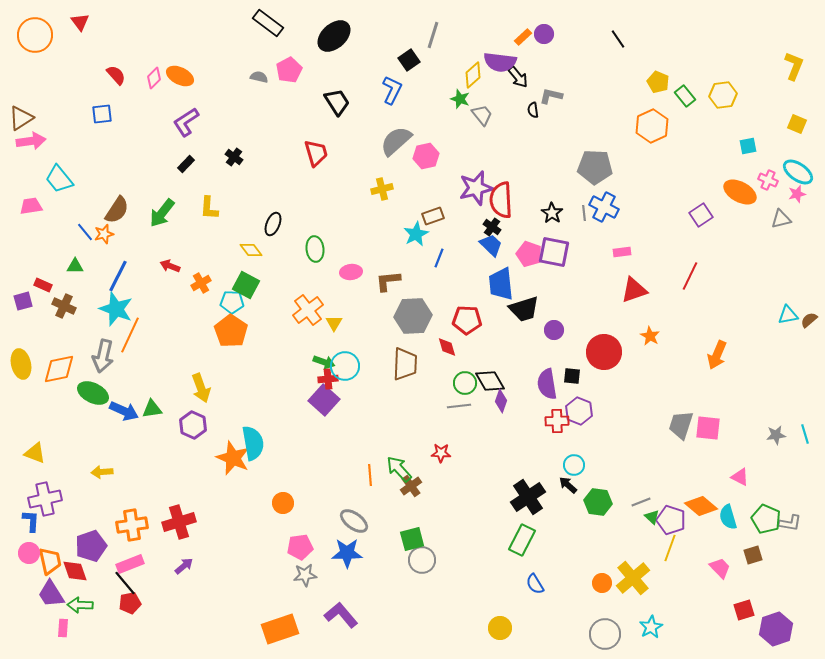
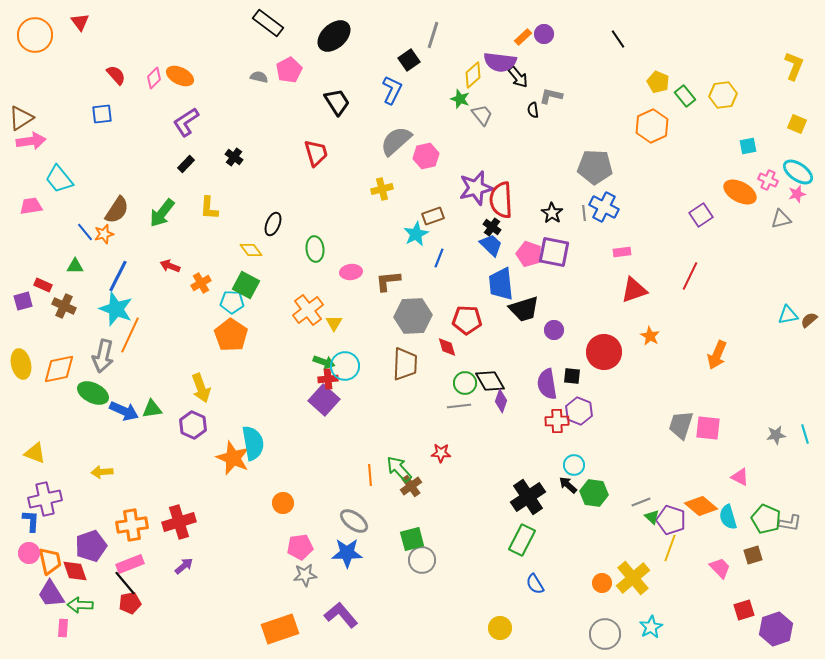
orange pentagon at (231, 331): moved 4 px down
green hexagon at (598, 502): moved 4 px left, 9 px up
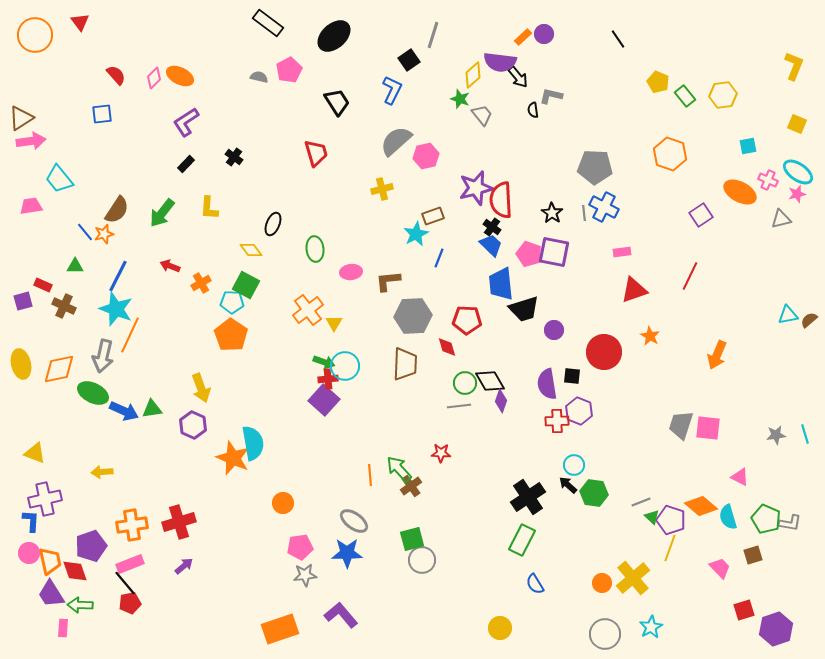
orange hexagon at (652, 126): moved 18 px right, 28 px down; rotated 16 degrees counterclockwise
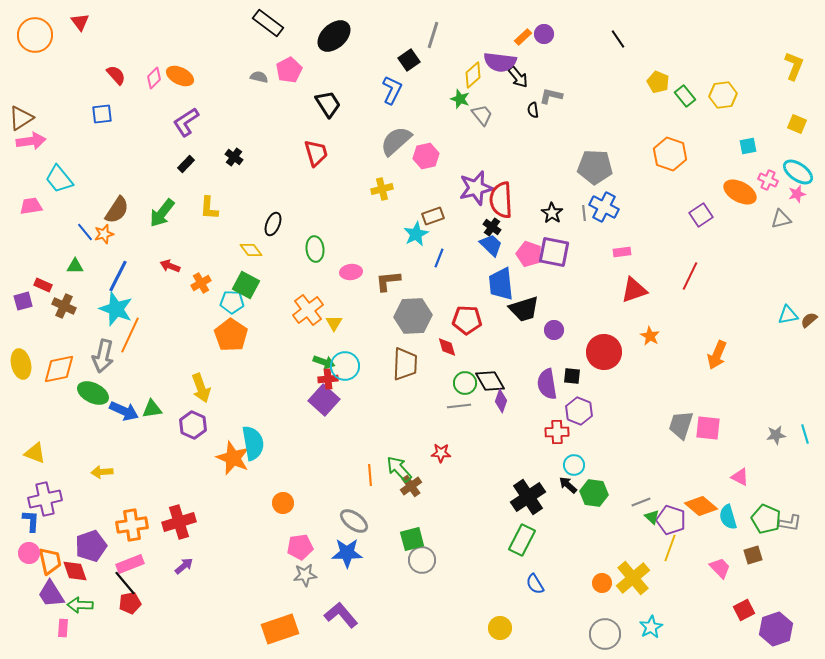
black trapezoid at (337, 102): moved 9 px left, 2 px down
red cross at (557, 421): moved 11 px down
red square at (744, 610): rotated 10 degrees counterclockwise
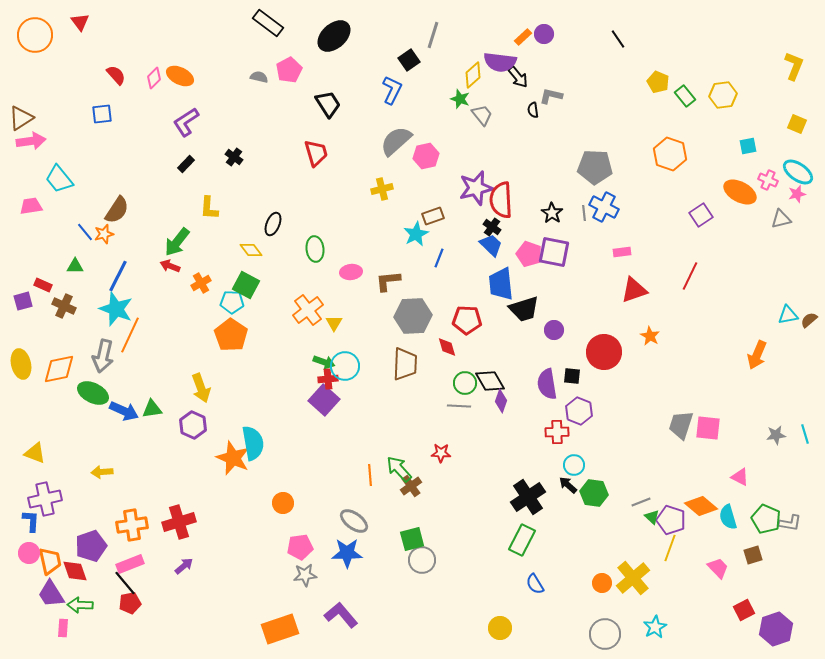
green arrow at (162, 213): moved 15 px right, 29 px down
orange arrow at (717, 355): moved 40 px right
gray line at (459, 406): rotated 10 degrees clockwise
pink trapezoid at (720, 568): moved 2 px left
cyan star at (651, 627): moved 4 px right
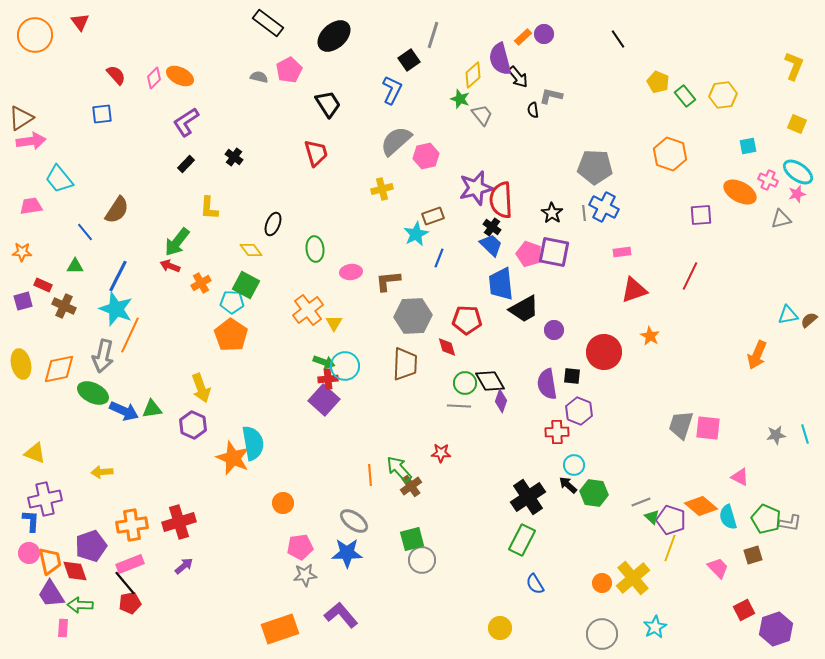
purple semicircle at (500, 62): moved 3 px up; rotated 68 degrees clockwise
purple square at (701, 215): rotated 30 degrees clockwise
orange star at (104, 234): moved 82 px left, 18 px down; rotated 18 degrees clockwise
black trapezoid at (524, 309): rotated 12 degrees counterclockwise
gray circle at (605, 634): moved 3 px left
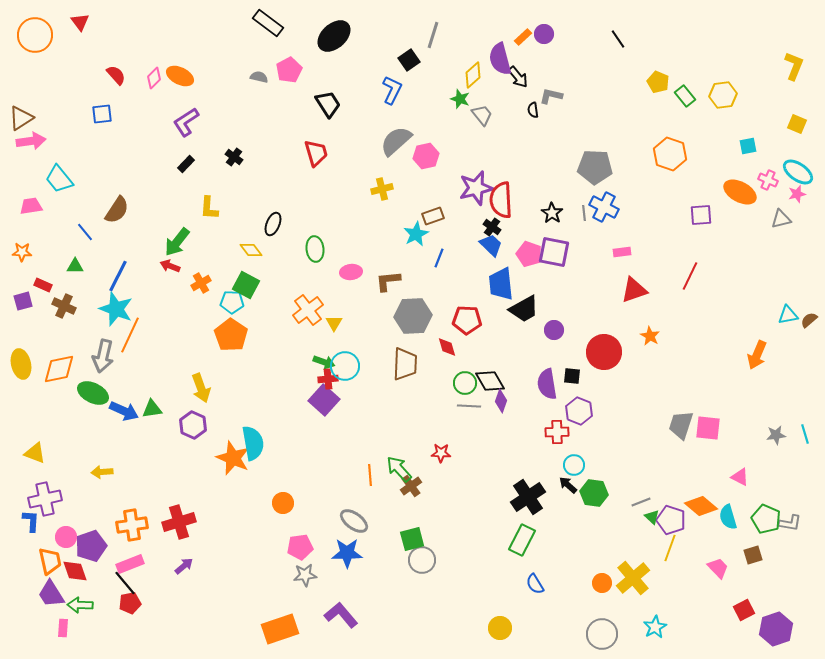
gray line at (459, 406): moved 10 px right
pink circle at (29, 553): moved 37 px right, 16 px up
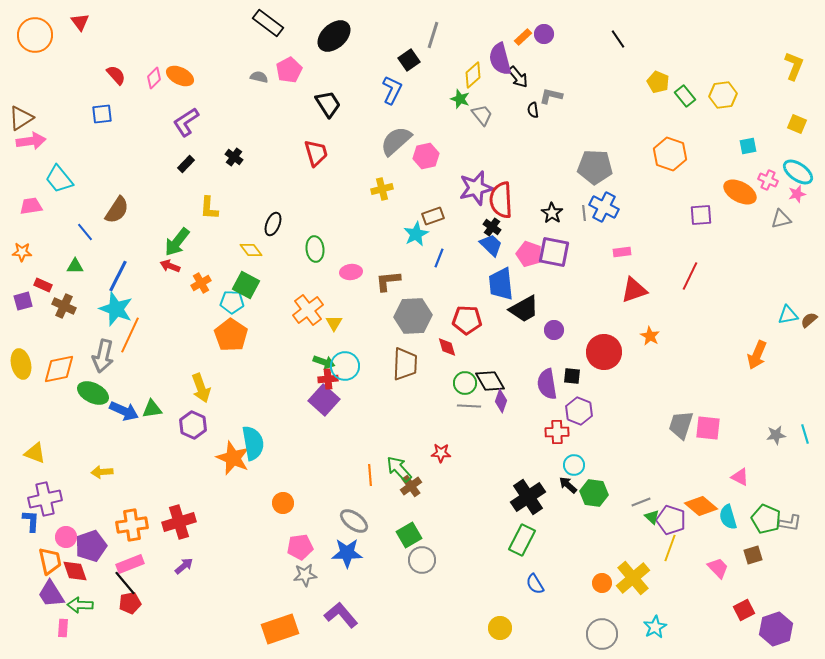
green square at (412, 539): moved 3 px left, 4 px up; rotated 15 degrees counterclockwise
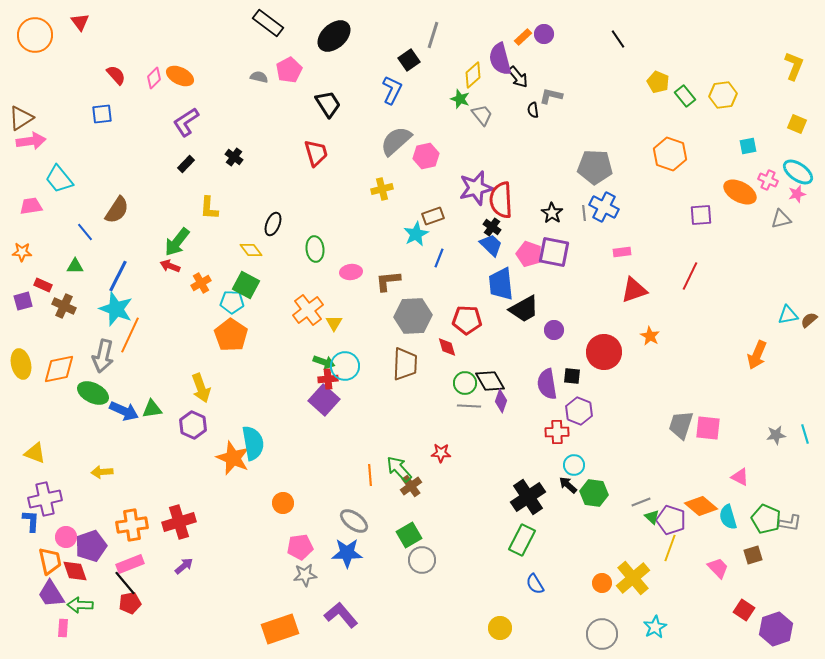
red square at (744, 610): rotated 30 degrees counterclockwise
